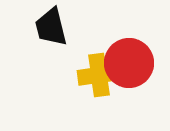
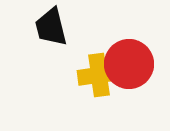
red circle: moved 1 px down
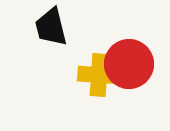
yellow cross: rotated 12 degrees clockwise
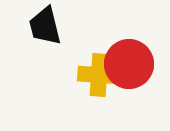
black trapezoid: moved 6 px left, 1 px up
